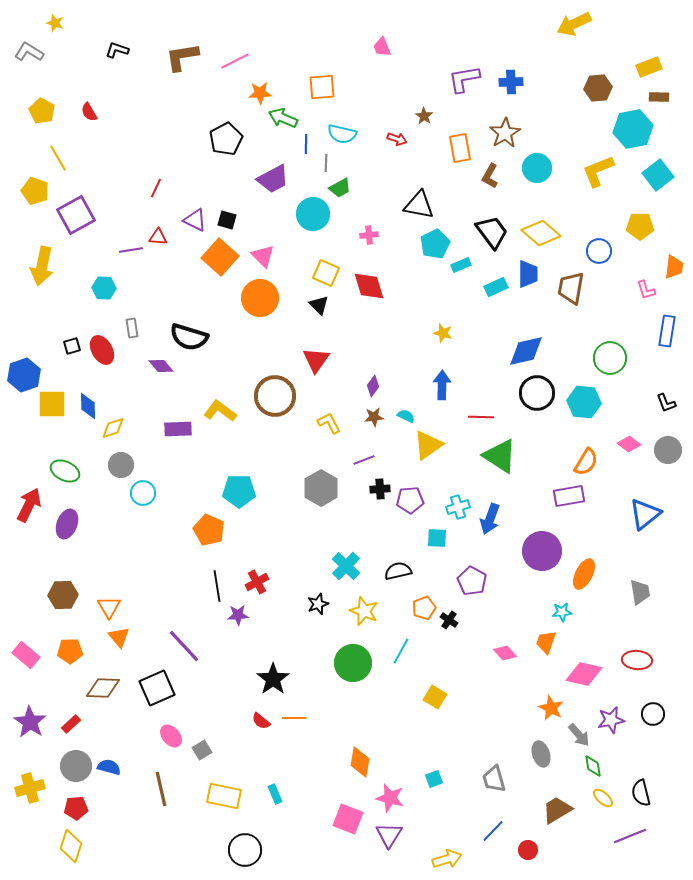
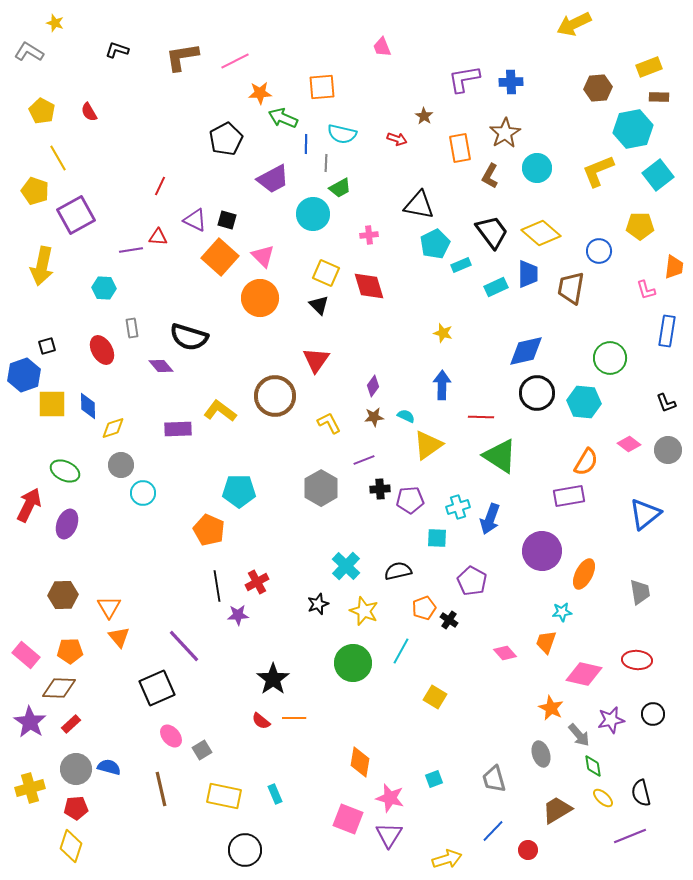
red line at (156, 188): moved 4 px right, 2 px up
black square at (72, 346): moved 25 px left
brown diamond at (103, 688): moved 44 px left
gray circle at (76, 766): moved 3 px down
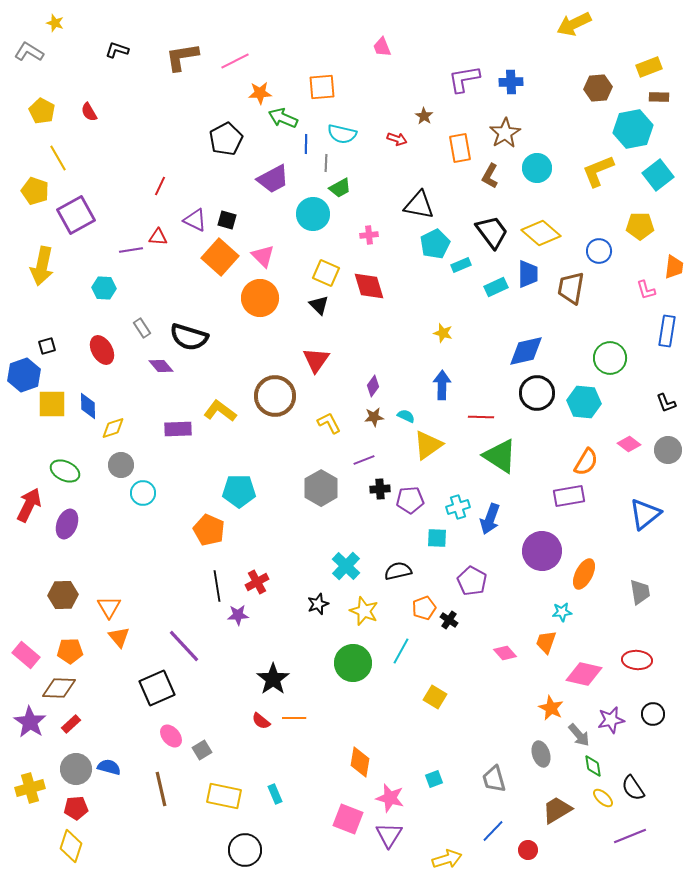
gray rectangle at (132, 328): moved 10 px right; rotated 24 degrees counterclockwise
black semicircle at (641, 793): moved 8 px left, 5 px up; rotated 20 degrees counterclockwise
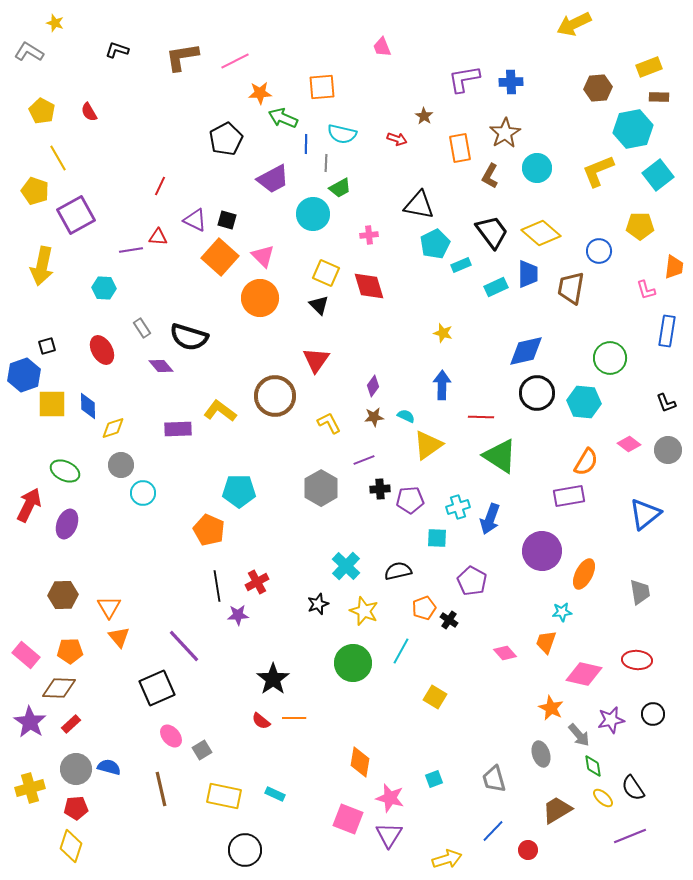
cyan rectangle at (275, 794): rotated 42 degrees counterclockwise
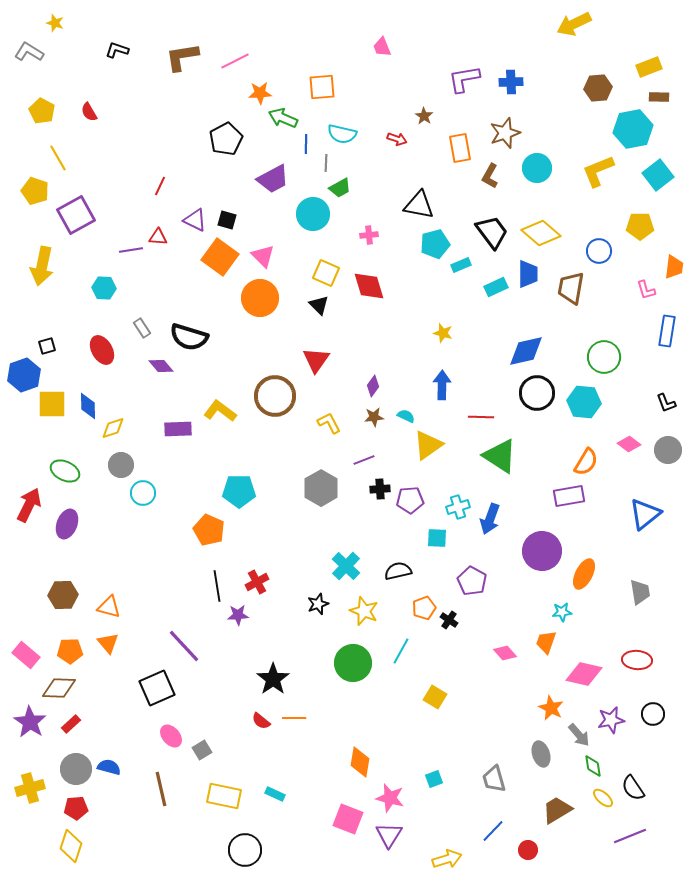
brown star at (505, 133): rotated 12 degrees clockwise
cyan pentagon at (435, 244): rotated 12 degrees clockwise
orange square at (220, 257): rotated 6 degrees counterclockwise
green circle at (610, 358): moved 6 px left, 1 px up
orange triangle at (109, 607): rotated 45 degrees counterclockwise
orange triangle at (119, 637): moved 11 px left, 6 px down
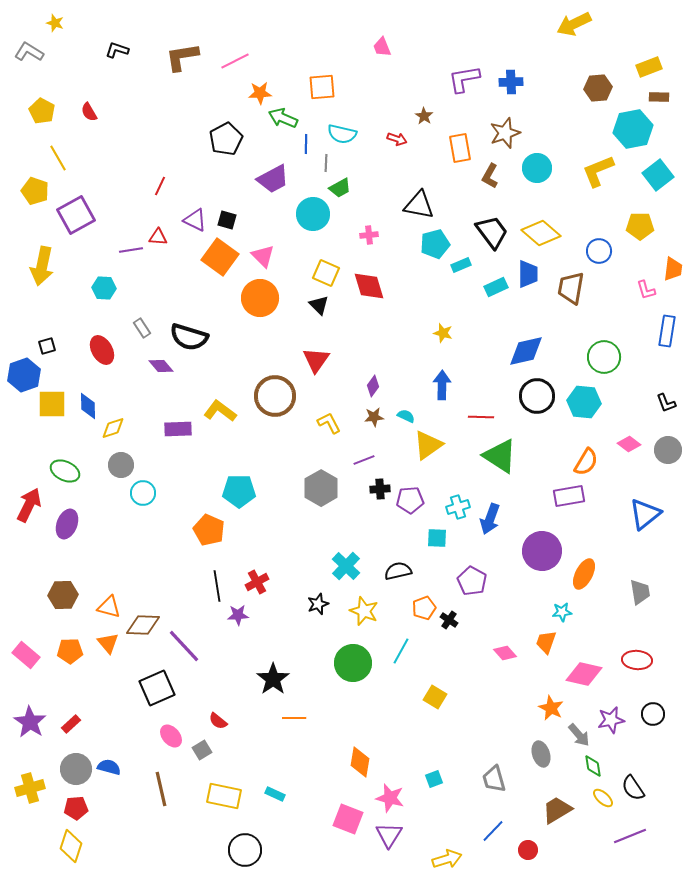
orange trapezoid at (674, 267): moved 1 px left, 2 px down
black circle at (537, 393): moved 3 px down
brown diamond at (59, 688): moved 84 px right, 63 px up
red semicircle at (261, 721): moved 43 px left
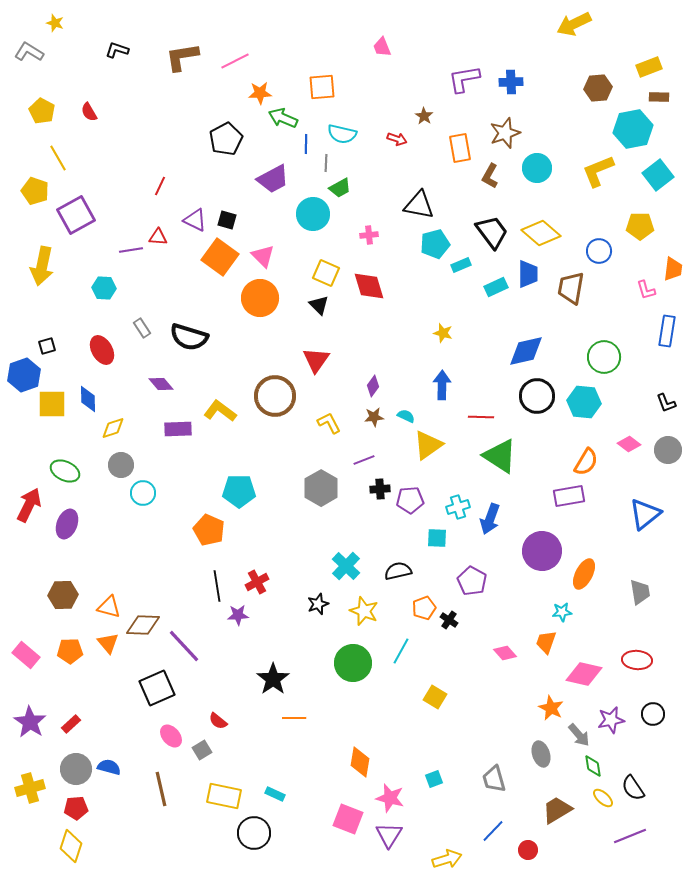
purple diamond at (161, 366): moved 18 px down
blue diamond at (88, 406): moved 7 px up
black circle at (245, 850): moved 9 px right, 17 px up
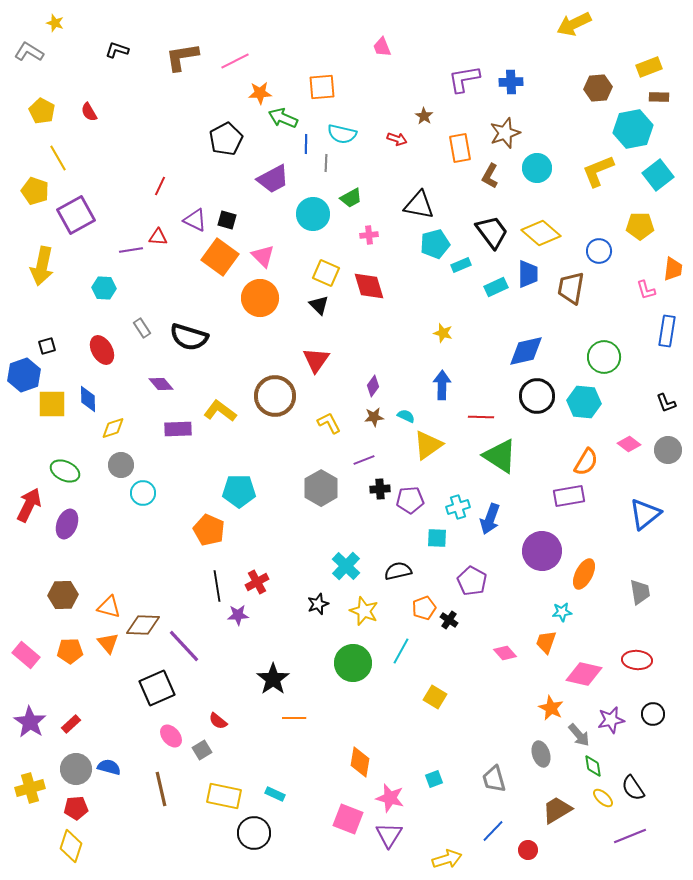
green trapezoid at (340, 188): moved 11 px right, 10 px down
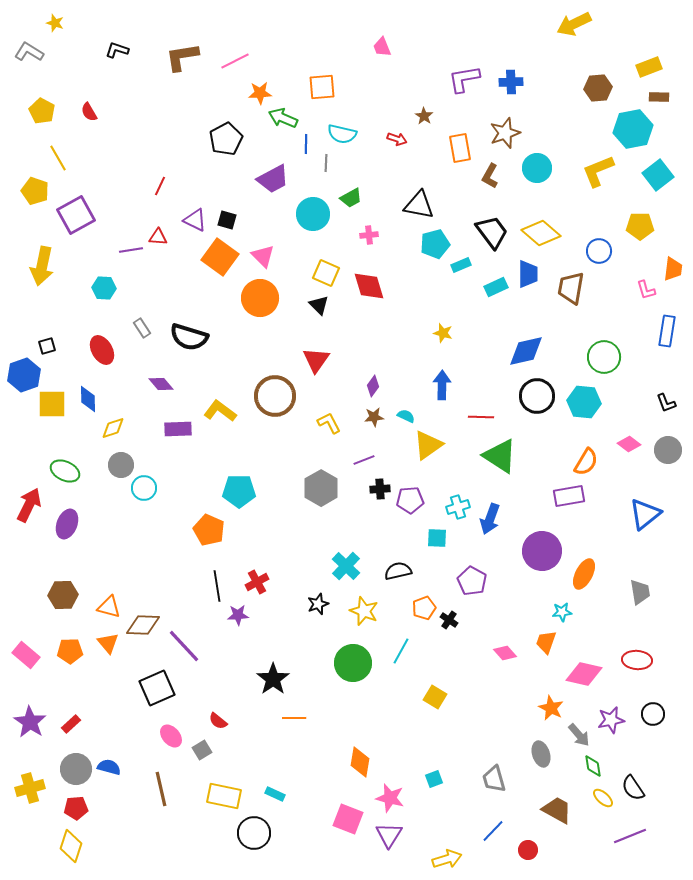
cyan circle at (143, 493): moved 1 px right, 5 px up
brown trapezoid at (557, 810): rotated 60 degrees clockwise
